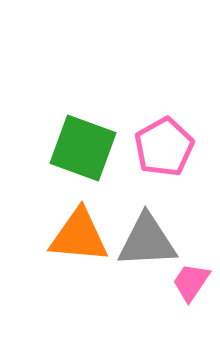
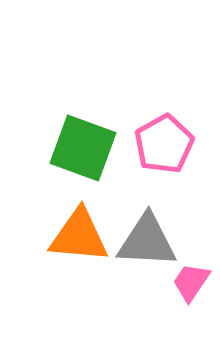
pink pentagon: moved 3 px up
gray triangle: rotated 6 degrees clockwise
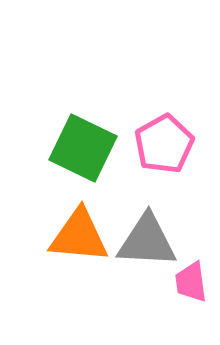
green square: rotated 6 degrees clockwise
pink trapezoid: rotated 42 degrees counterclockwise
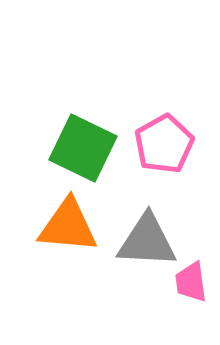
orange triangle: moved 11 px left, 10 px up
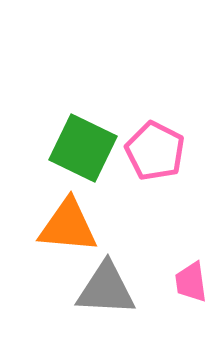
pink pentagon: moved 9 px left, 7 px down; rotated 16 degrees counterclockwise
gray triangle: moved 41 px left, 48 px down
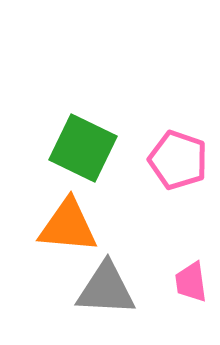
pink pentagon: moved 23 px right, 9 px down; rotated 8 degrees counterclockwise
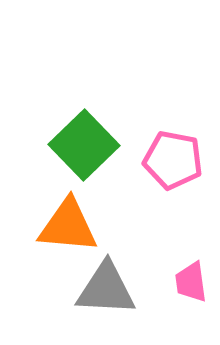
green square: moved 1 px right, 3 px up; rotated 20 degrees clockwise
pink pentagon: moved 5 px left; rotated 8 degrees counterclockwise
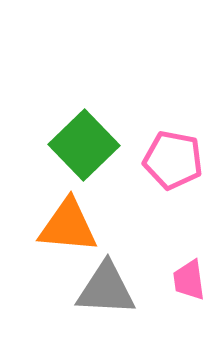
pink trapezoid: moved 2 px left, 2 px up
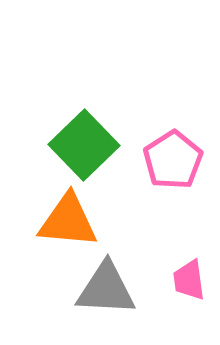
pink pentagon: rotated 28 degrees clockwise
orange triangle: moved 5 px up
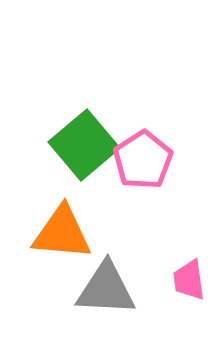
green square: rotated 4 degrees clockwise
pink pentagon: moved 30 px left
orange triangle: moved 6 px left, 12 px down
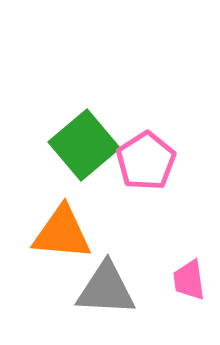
pink pentagon: moved 3 px right, 1 px down
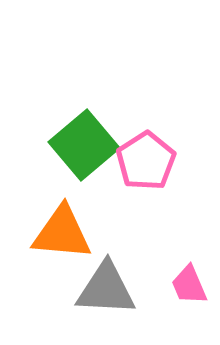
pink trapezoid: moved 5 px down; rotated 15 degrees counterclockwise
